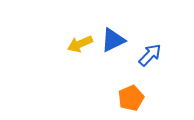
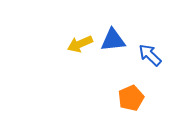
blue triangle: rotated 20 degrees clockwise
blue arrow: rotated 90 degrees counterclockwise
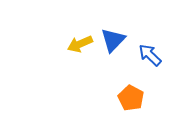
blue triangle: rotated 40 degrees counterclockwise
orange pentagon: rotated 20 degrees counterclockwise
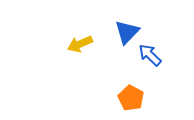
blue triangle: moved 14 px right, 8 px up
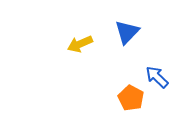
blue arrow: moved 7 px right, 22 px down
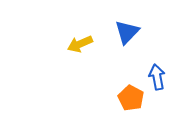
blue arrow: rotated 35 degrees clockwise
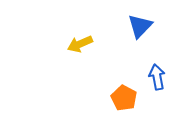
blue triangle: moved 13 px right, 6 px up
orange pentagon: moved 7 px left
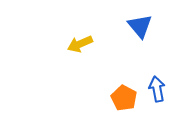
blue triangle: rotated 24 degrees counterclockwise
blue arrow: moved 12 px down
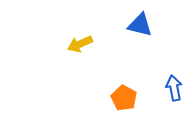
blue triangle: moved 1 px up; rotated 36 degrees counterclockwise
blue arrow: moved 17 px right, 1 px up
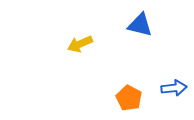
blue arrow: rotated 95 degrees clockwise
orange pentagon: moved 5 px right
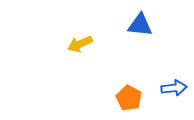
blue triangle: rotated 8 degrees counterclockwise
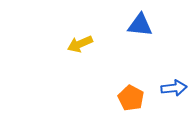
orange pentagon: moved 2 px right
